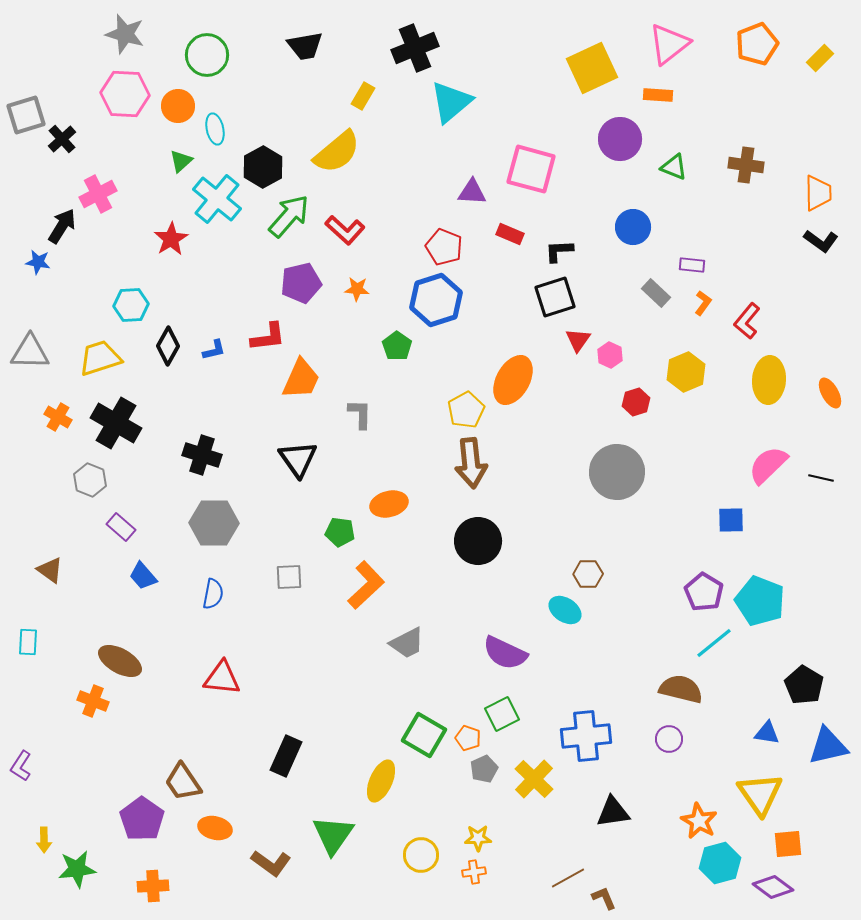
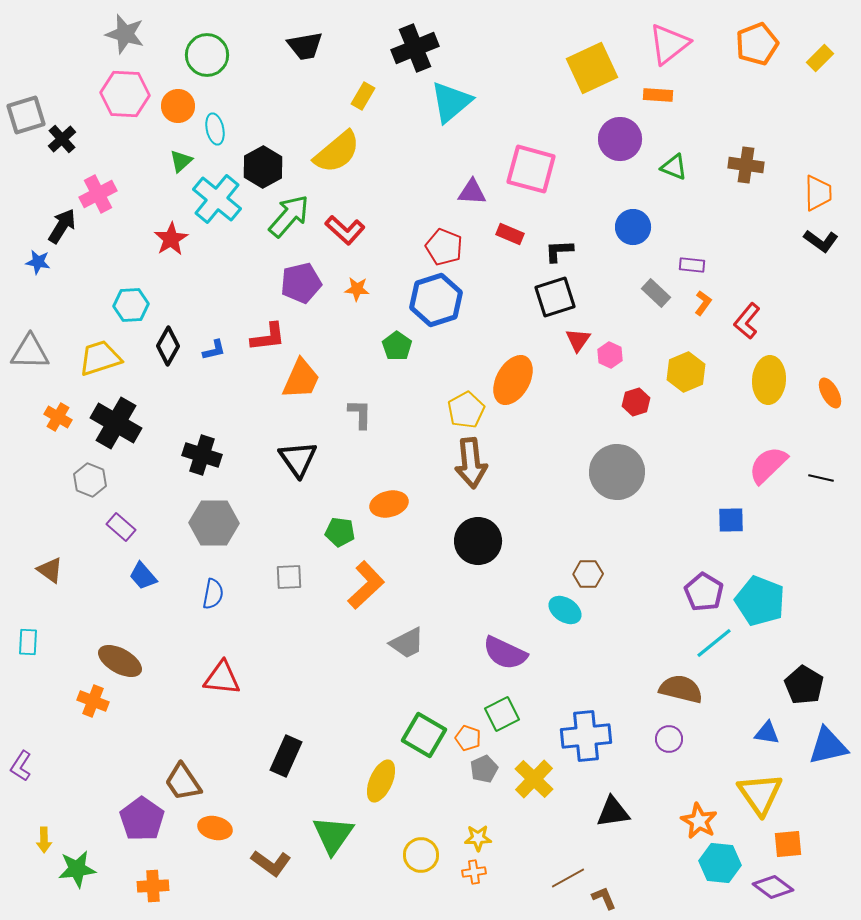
cyan hexagon at (720, 863): rotated 21 degrees clockwise
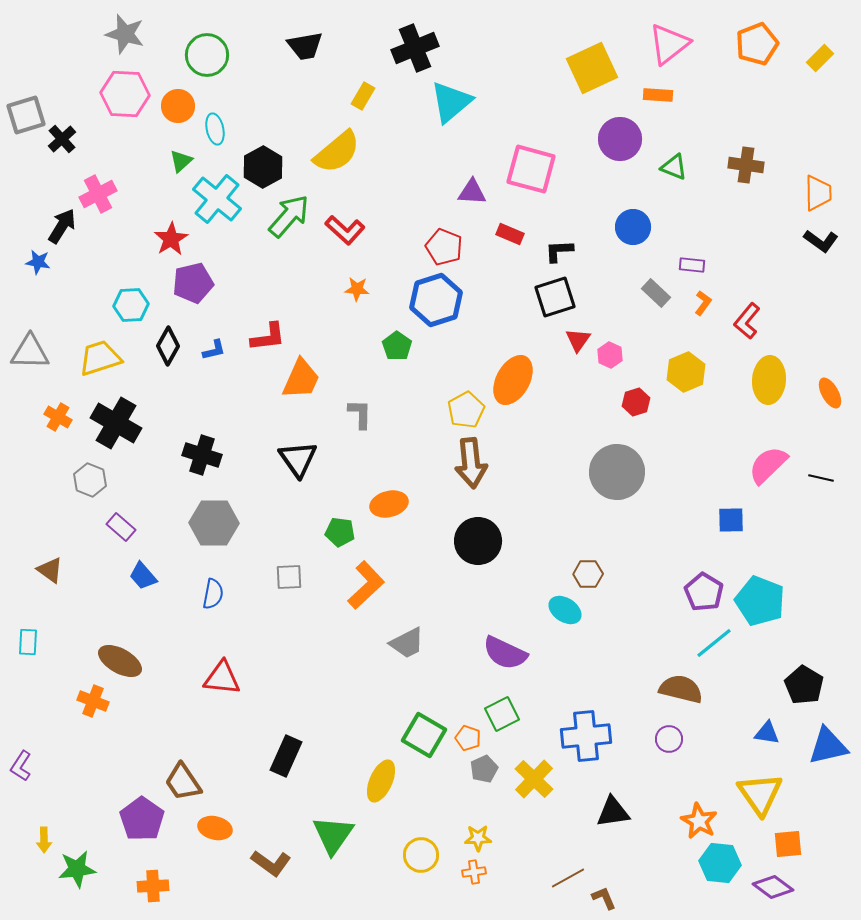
purple pentagon at (301, 283): moved 108 px left
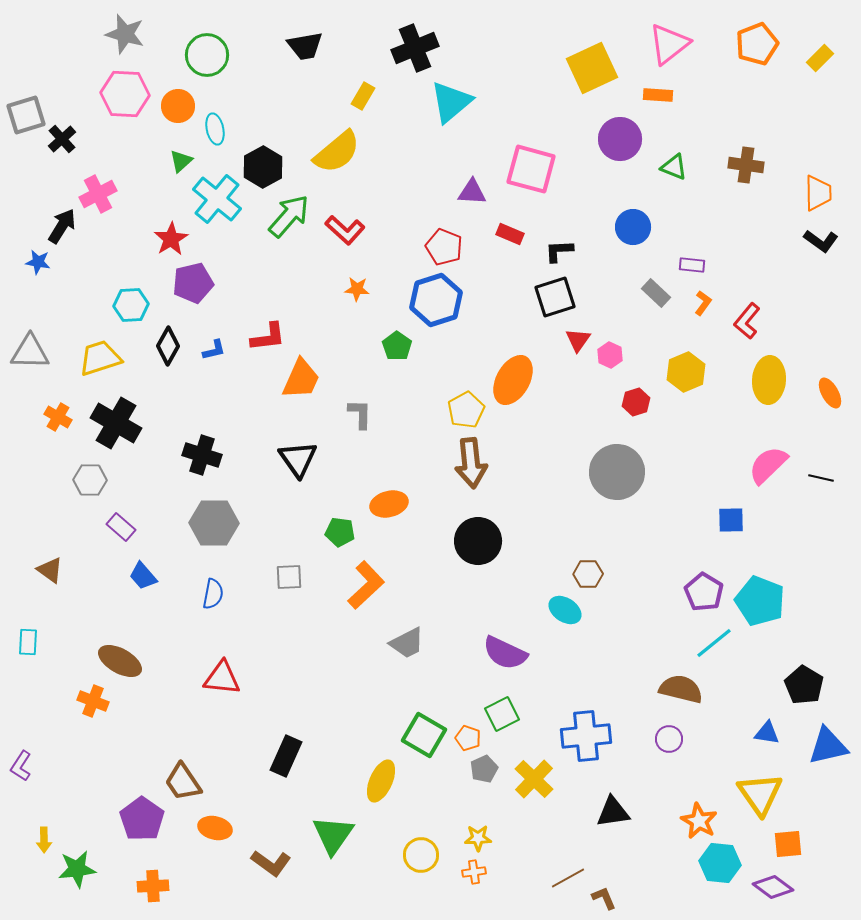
gray hexagon at (90, 480): rotated 20 degrees counterclockwise
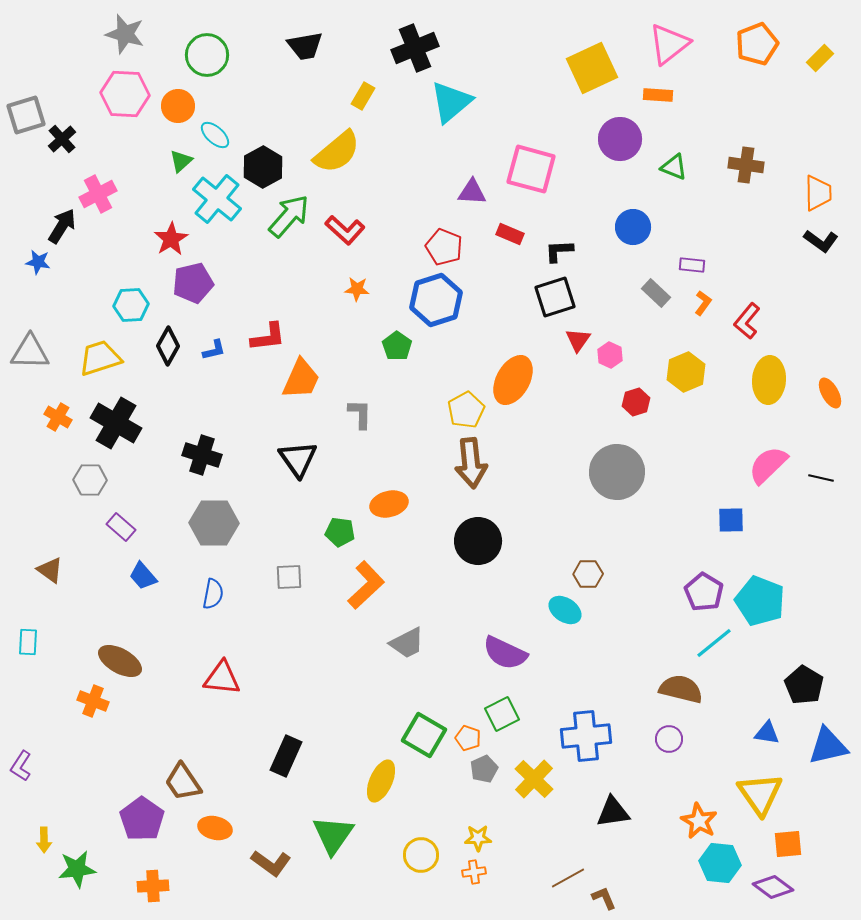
cyan ellipse at (215, 129): moved 6 px down; rotated 36 degrees counterclockwise
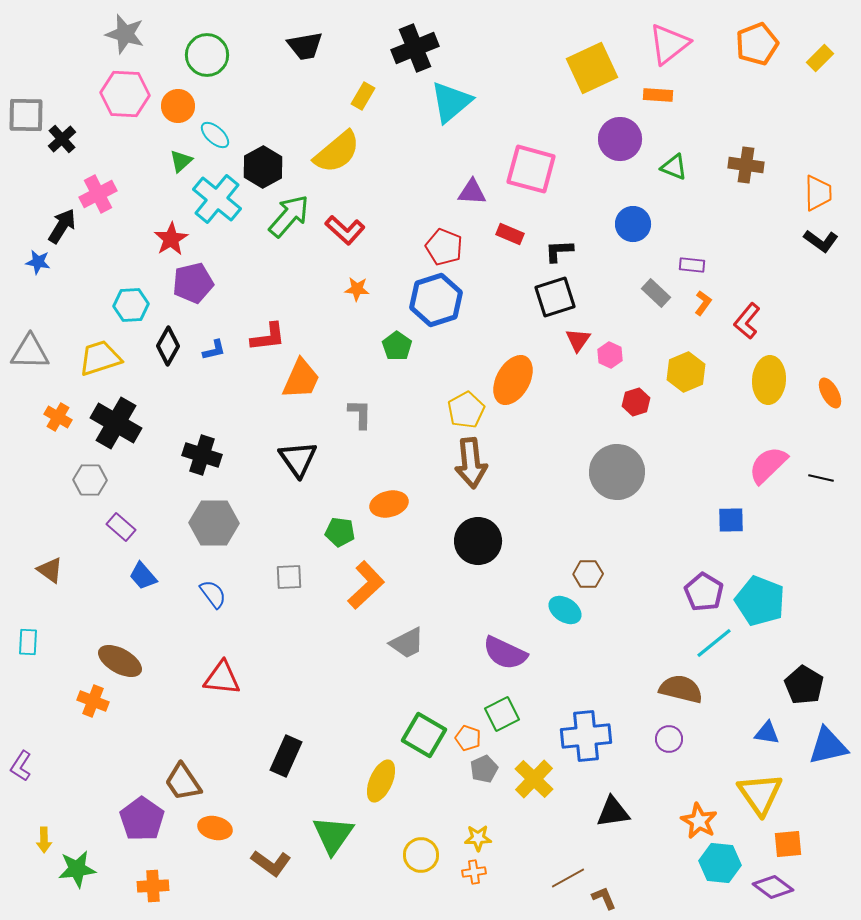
gray square at (26, 115): rotated 18 degrees clockwise
blue circle at (633, 227): moved 3 px up
blue semicircle at (213, 594): rotated 48 degrees counterclockwise
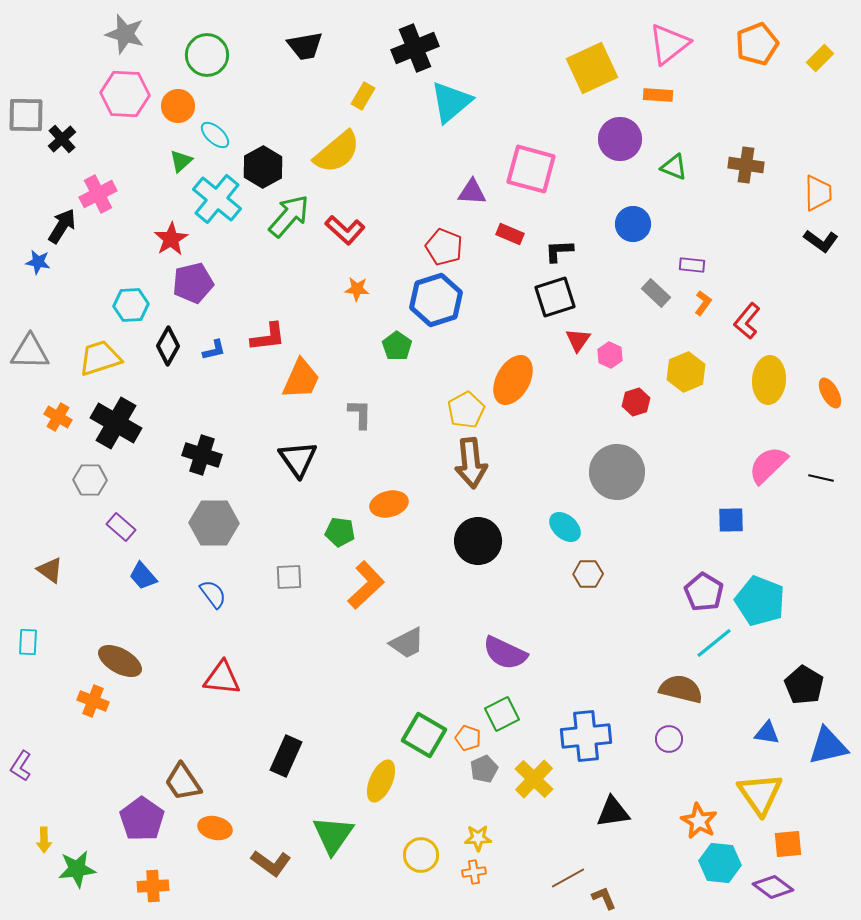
cyan ellipse at (565, 610): moved 83 px up; rotated 8 degrees clockwise
